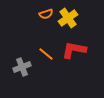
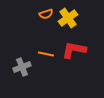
orange line: rotated 28 degrees counterclockwise
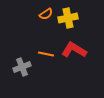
orange semicircle: rotated 16 degrees counterclockwise
yellow cross: rotated 24 degrees clockwise
red L-shape: rotated 20 degrees clockwise
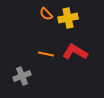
orange semicircle: rotated 80 degrees clockwise
red L-shape: moved 1 px right, 2 px down
gray cross: moved 9 px down
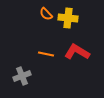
yellow cross: rotated 18 degrees clockwise
red L-shape: moved 2 px right
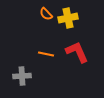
yellow cross: rotated 18 degrees counterclockwise
red L-shape: rotated 35 degrees clockwise
gray cross: rotated 18 degrees clockwise
